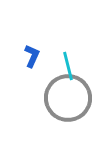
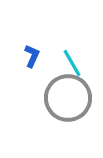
cyan line: moved 4 px right, 3 px up; rotated 16 degrees counterclockwise
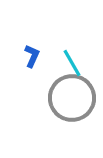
gray circle: moved 4 px right
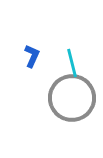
cyan line: rotated 16 degrees clockwise
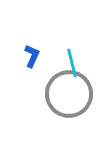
gray circle: moved 3 px left, 4 px up
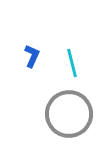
gray circle: moved 20 px down
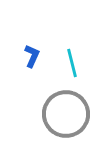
gray circle: moved 3 px left
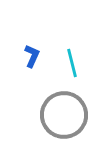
gray circle: moved 2 px left, 1 px down
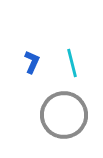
blue L-shape: moved 6 px down
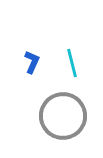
gray circle: moved 1 px left, 1 px down
